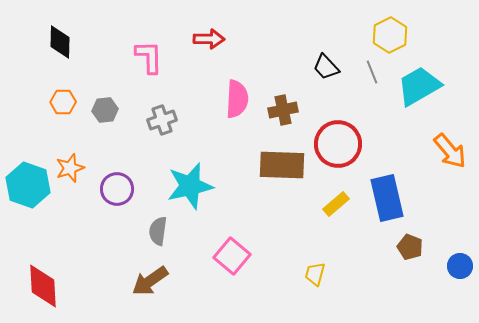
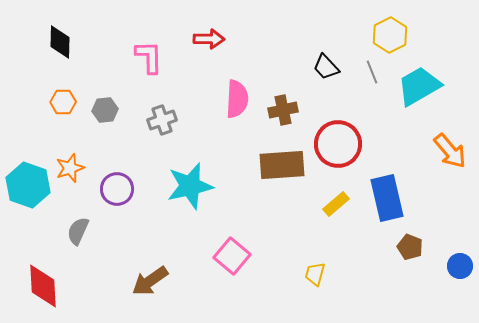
brown rectangle: rotated 6 degrees counterclockwise
gray semicircle: moved 80 px left; rotated 16 degrees clockwise
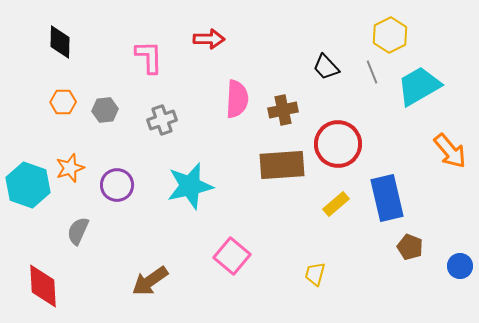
purple circle: moved 4 px up
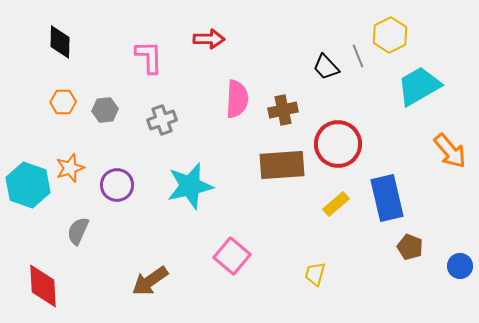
gray line: moved 14 px left, 16 px up
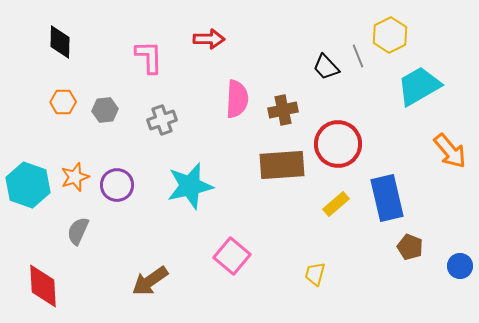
orange star: moved 5 px right, 9 px down
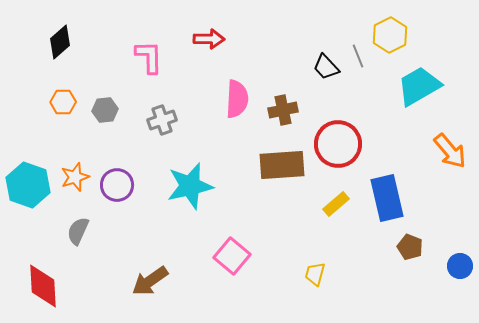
black diamond: rotated 48 degrees clockwise
